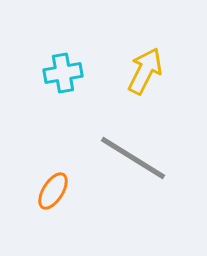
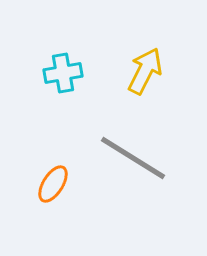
orange ellipse: moved 7 px up
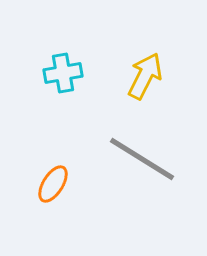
yellow arrow: moved 5 px down
gray line: moved 9 px right, 1 px down
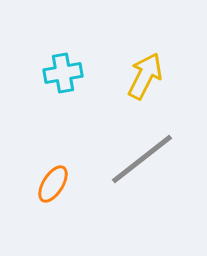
gray line: rotated 70 degrees counterclockwise
